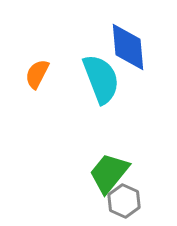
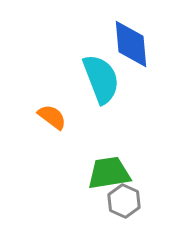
blue diamond: moved 3 px right, 3 px up
orange semicircle: moved 15 px right, 43 px down; rotated 100 degrees clockwise
green trapezoid: rotated 42 degrees clockwise
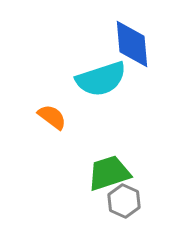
blue diamond: moved 1 px right
cyan semicircle: rotated 93 degrees clockwise
green trapezoid: rotated 9 degrees counterclockwise
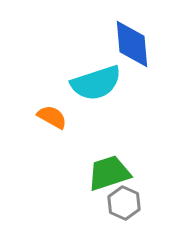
cyan semicircle: moved 5 px left, 4 px down
orange semicircle: rotated 8 degrees counterclockwise
gray hexagon: moved 2 px down
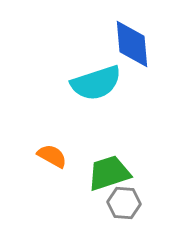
orange semicircle: moved 39 px down
gray hexagon: rotated 20 degrees counterclockwise
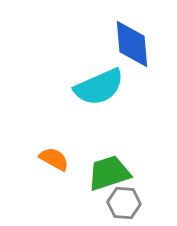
cyan semicircle: moved 3 px right, 4 px down; rotated 6 degrees counterclockwise
orange semicircle: moved 2 px right, 3 px down
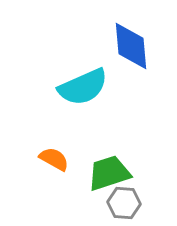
blue diamond: moved 1 px left, 2 px down
cyan semicircle: moved 16 px left
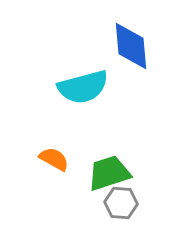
cyan semicircle: rotated 9 degrees clockwise
gray hexagon: moved 3 px left
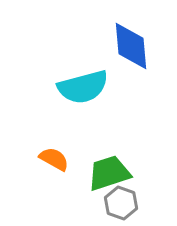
gray hexagon: rotated 16 degrees clockwise
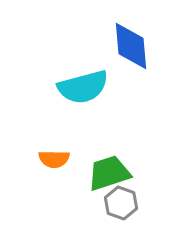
orange semicircle: rotated 152 degrees clockwise
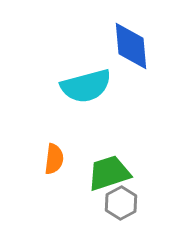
cyan semicircle: moved 3 px right, 1 px up
orange semicircle: rotated 84 degrees counterclockwise
gray hexagon: rotated 12 degrees clockwise
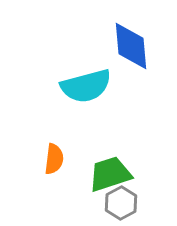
green trapezoid: moved 1 px right, 1 px down
